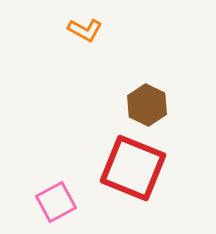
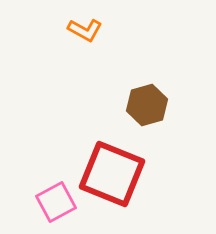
brown hexagon: rotated 18 degrees clockwise
red square: moved 21 px left, 6 px down
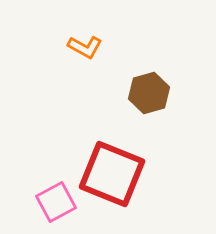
orange L-shape: moved 17 px down
brown hexagon: moved 2 px right, 12 px up
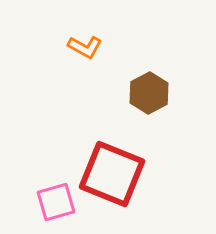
brown hexagon: rotated 12 degrees counterclockwise
pink square: rotated 12 degrees clockwise
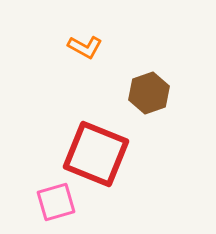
brown hexagon: rotated 9 degrees clockwise
red square: moved 16 px left, 20 px up
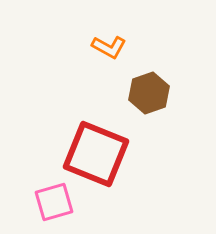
orange L-shape: moved 24 px right
pink square: moved 2 px left
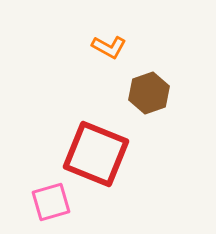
pink square: moved 3 px left
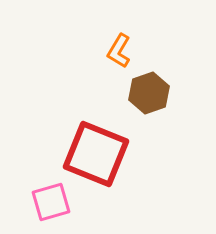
orange L-shape: moved 10 px right, 4 px down; rotated 92 degrees clockwise
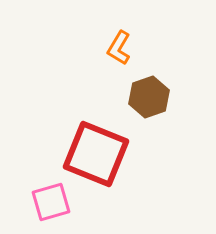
orange L-shape: moved 3 px up
brown hexagon: moved 4 px down
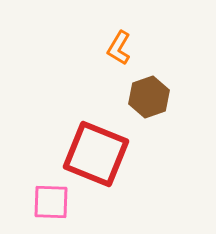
pink square: rotated 18 degrees clockwise
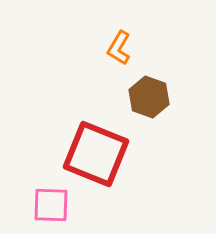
brown hexagon: rotated 21 degrees counterclockwise
pink square: moved 3 px down
